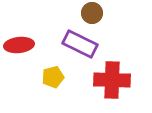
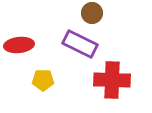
yellow pentagon: moved 10 px left, 3 px down; rotated 15 degrees clockwise
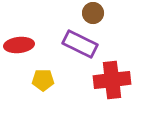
brown circle: moved 1 px right
red cross: rotated 9 degrees counterclockwise
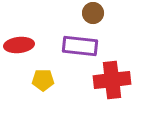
purple rectangle: moved 2 px down; rotated 20 degrees counterclockwise
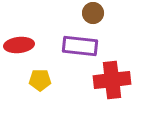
yellow pentagon: moved 3 px left
